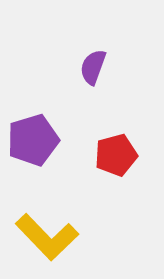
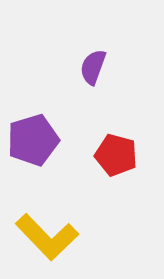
red pentagon: rotated 30 degrees clockwise
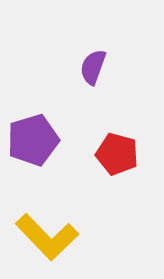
red pentagon: moved 1 px right, 1 px up
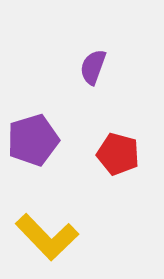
red pentagon: moved 1 px right
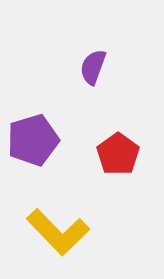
red pentagon: rotated 21 degrees clockwise
yellow L-shape: moved 11 px right, 5 px up
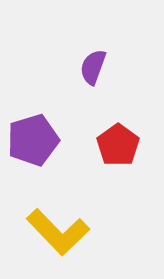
red pentagon: moved 9 px up
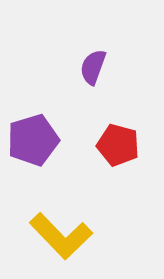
red pentagon: rotated 21 degrees counterclockwise
yellow L-shape: moved 3 px right, 4 px down
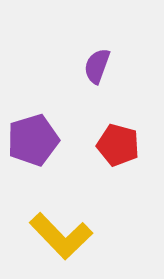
purple semicircle: moved 4 px right, 1 px up
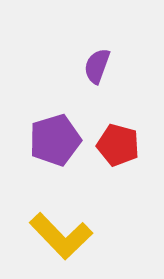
purple pentagon: moved 22 px right
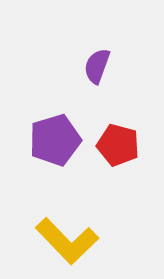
yellow L-shape: moved 6 px right, 5 px down
